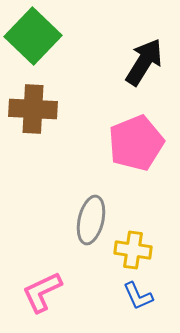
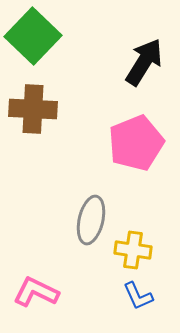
pink L-shape: moved 6 px left; rotated 51 degrees clockwise
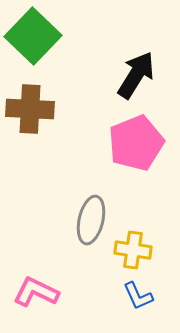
black arrow: moved 8 px left, 13 px down
brown cross: moved 3 px left
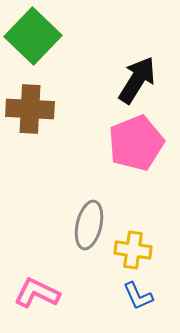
black arrow: moved 1 px right, 5 px down
gray ellipse: moved 2 px left, 5 px down
pink L-shape: moved 1 px right, 1 px down
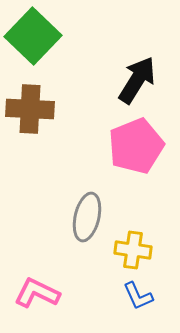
pink pentagon: moved 3 px down
gray ellipse: moved 2 px left, 8 px up
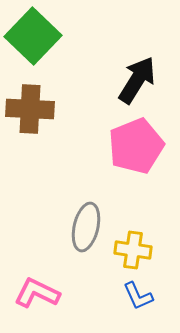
gray ellipse: moved 1 px left, 10 px down
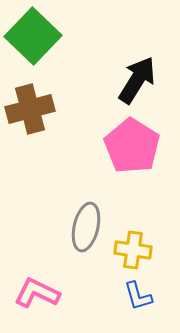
brown cross: rotated 18 degrees counterclockwise
pink pentagon: moved 4 px left; rotated 18 degrees counterclockwise
blue L-shape: rotated 8 degrees clockwise
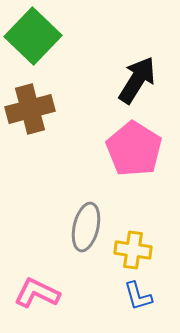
pink pentagon: moved 2 px right, 3 px down
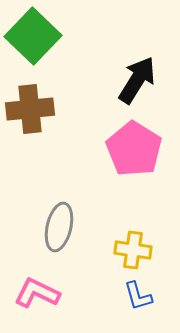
brown cross: rotated 9 degrees clockwise
gray ellipse: moved 27 px left
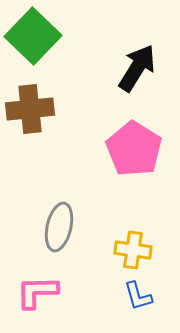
black arrow: moved 12 px up
pink L-shape: moved 1 px up; rotated 27 degrees counterclockwise
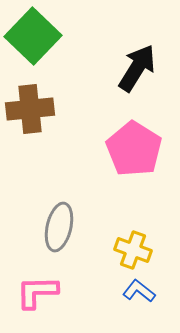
yellow cross: rotated 12 degrees clockwise
blue L-shape: moved 1 px right, 5 px up; rotated 144 degrees clockwise
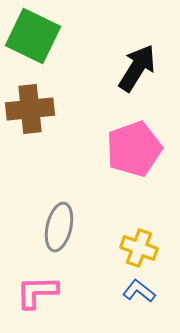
green square: rotated 18 degrees counterclockwise
pink pentagon: rotated 20 degrees clockwise
yellow cross: moved 6 px right, 2 px up
